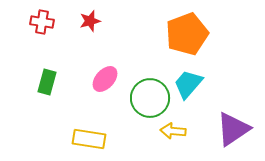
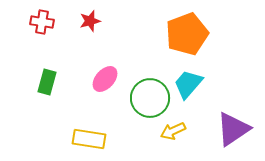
yellow arrow: rotated 30 degrees counterclockwise
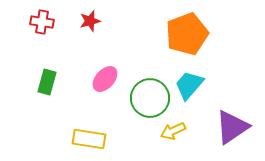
cyan trapezoid: moved 1 px right, 1 px down
purple triangle: moved 1 px left, 2 px up
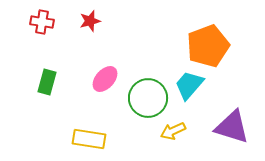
orange pentagon: moved 21 px right, 12 px down
green circle: moved 2 px left
purple triangle: rotated 51 degrees clockwise
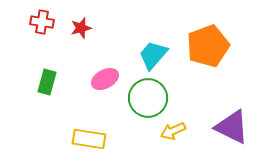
red star: moved 9 px left, 7 px down
pink ellipse: rotated 20 degrees clockwise
cyan trapezoid: moved 36 px left, 30 px up
purple triangle: rotated 9 degrees clockwise
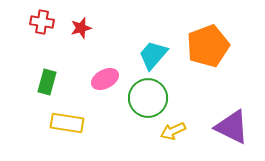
yellow rectangle: moved 22 px left, 16 px up
